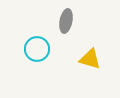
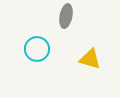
gray ellipse: moved 5 px up
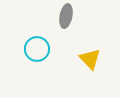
yellow triangle: rotated 30 degrees clockwise
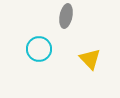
cyan circle: moved 2 px right
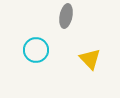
cyan circle: moved 3 px left, 1 px down
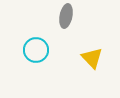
yellow triangle: moved 2 px right, 1 px up
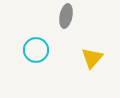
yellow triangle: rotated 25 degrees clockwise
